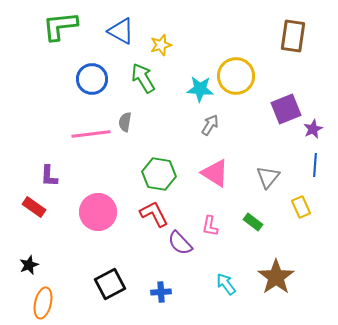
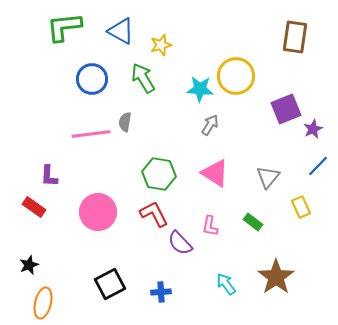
green L-shape: moved 4 px right, 1 px down
brown rectangle: moved 2 px right, 1 px down
blue line: moved 3 px right, 1 px down; rotated 40 degrees clockwise
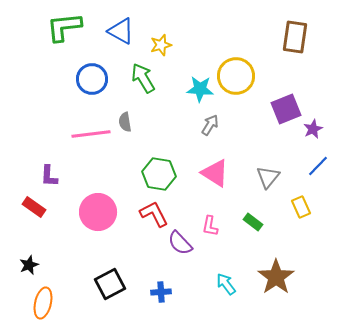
gray semicircle: rotated 18 degrees counterclockwise
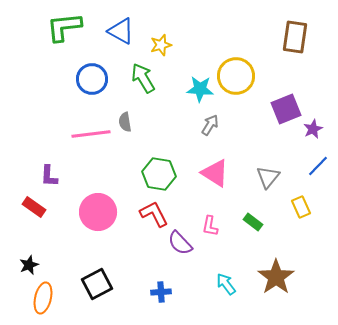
black square: moved 13 px left
orange ellipse: moved 5 px up
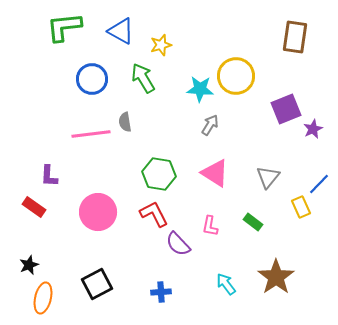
blue line: moved 1 px right, 18 px down
purple semicircle: moved 2 px left, 1 px down
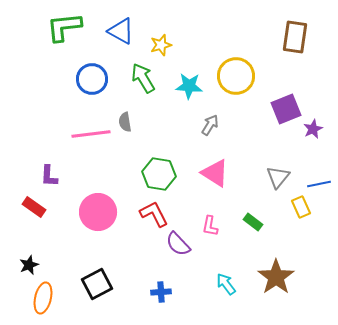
cyan star: moved 11 px left, 3 px up
gray triangle: moved 10 px right
blue line: rotated 35 degrees clockwise
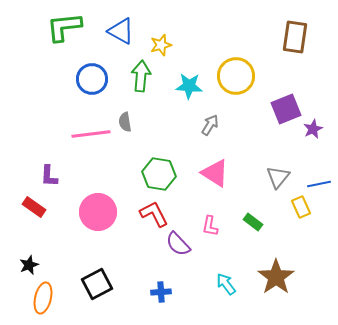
green arrow: moved 2 px left, 2 px up; rotated 36 degrees clockwise
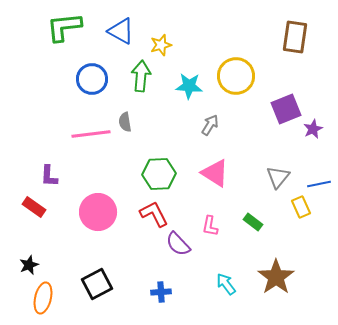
green hexagon: rotated 12 degrees counterclockwise
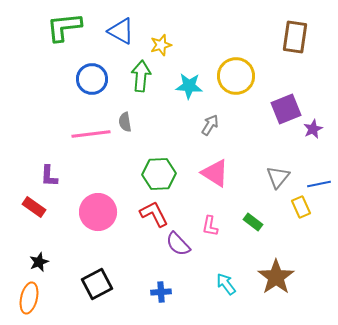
black star: moved 10 px right, 3 px up
orange ellipse: moved 14 px left
